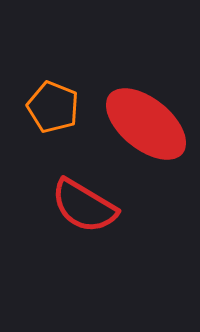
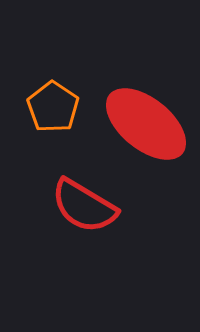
orange pentagon: rotated 12 degrees clockwise
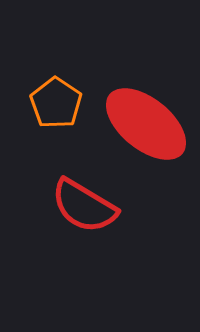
orange pentagon: moved 3 px right, 4 px up
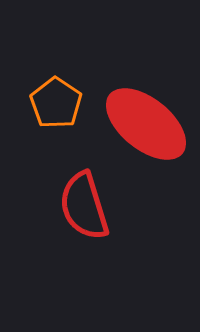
red semicircle: rotated 42 degrees clockwise
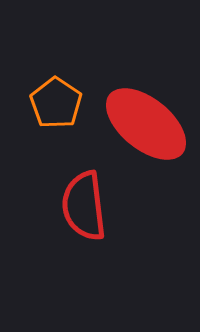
red semicircle: rotated 10 degrees clockwise
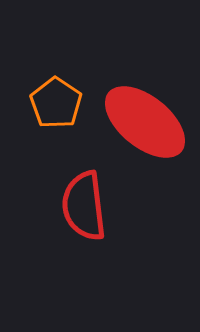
red ellipse: moved 1 px left, 2 px up
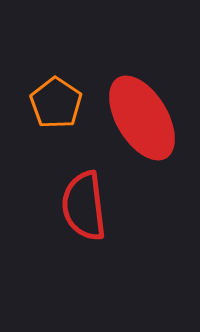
red ellipse: moved 3 px left, 4 px up; rotated 20 degrees clockwise
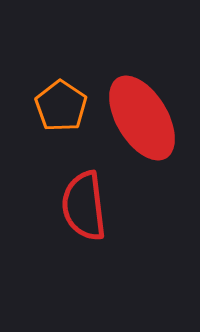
orange pentagon: moved 5 px right, 3 px down
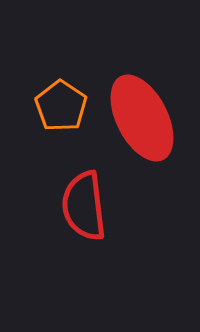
red ellipse: rotated 4 degrees clockwise
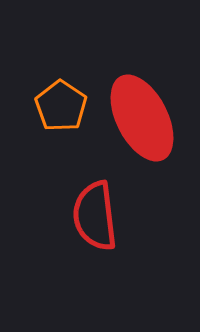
red semicircle: moved 11 px right, 10 px down
